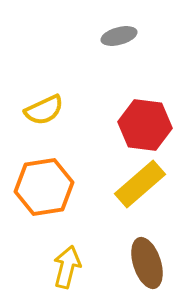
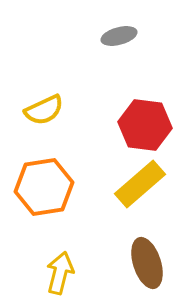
yellow arrow: moved 7 px left, 6 px down
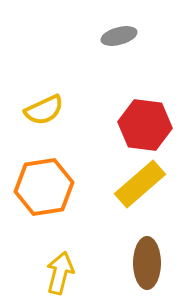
brown ellipse: rotated 18 degrees clockwise
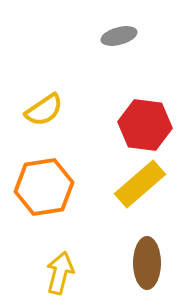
yellow semicircle: rotated 9 degrees counterclockwise
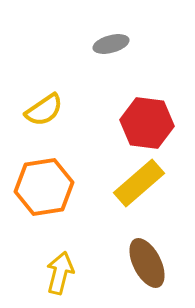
gray ellipse: moved 8 px left, 8 px down
red hexagon: moved 2 px right, 2 px up
yellow rectangle: moved 1 px left, 1 px up
brown ellipse: rotated 27 degrees counterclockwise
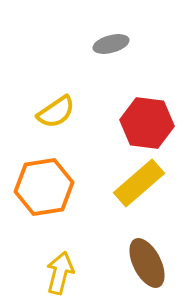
yellow semicircle: moved 12 px right, 2 px down
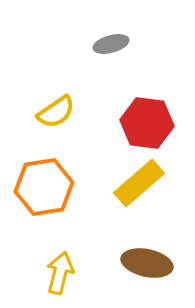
brown ellipse: rotated 51 degrees counterclockwise
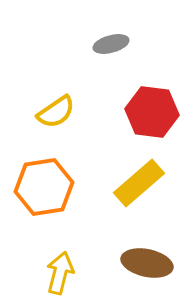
red hexagon: moved 5 px right, 11 px up
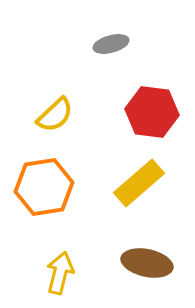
yellow semicircle: moved 1 px left, 3 px down; rotated 9 degrees counterclockwise
